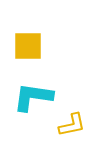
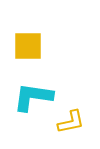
yellow L-shape: moved 1 px left, 3 px up
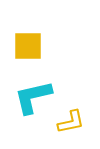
cyan L-shape: rotated 21 degrees counterclockwise
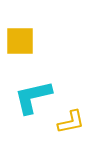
yellow square: moved 8 px left, 5 px up
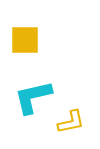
yellow square: moved 5 px right, 1 px up
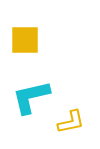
cyan L-shape: moved 2 px left
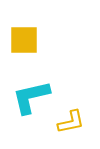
yellow square: moved 1 px left
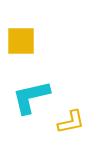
yellow square: moved 3 px left, 1 px down
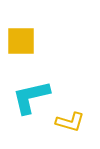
yellow L-shape: moved 1 px left; rotated 28 degrees clockwise
